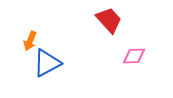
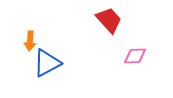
orange arrow: rotated 18 degrees counterclockwise
pink diamond: moved 1 px right
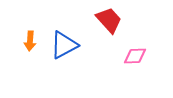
blue triangle: moved 17 px right, 18 px up
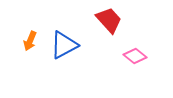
orange arrow: rotated 18 degrees clockwise
pink diamond: rotated 40 degrees clockwise
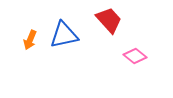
orange arrow: moved 1 px up
blue triangle: moved 10 px up; rotated 16 degrees clockwise
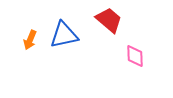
red trapezoid: rotated 8 degrees counterclockwise
pink diamond: rotated 50 degrees clockwise
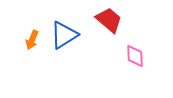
blue triangle: rotated 20 degrees counterclockwise
orange arrow: moved 2 px right
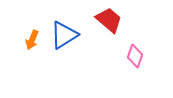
pink diamond: rotated 20 degrees clockwise
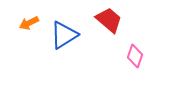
orange arrow: moved 3 px left, 17 px up; rotated 42 degrees clockwise
